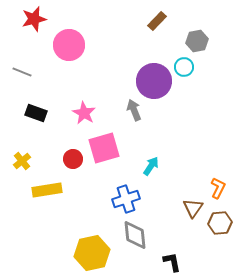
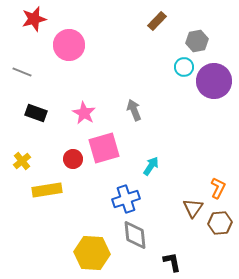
purple circle: moved 60 px right
yellow hexagon: rotated 16 degrees clockwise
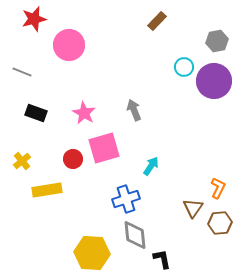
gray hexagon: moved 20 px right
black L-shape: moved 10 px left, 3 px up
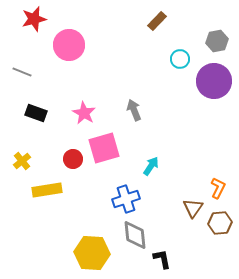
cyan circle: moved 4 px left, 8 px up
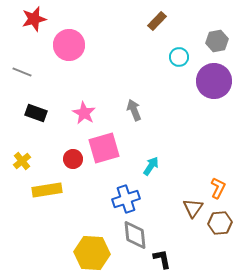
cyan circle: moved 1 px left, 2 px up
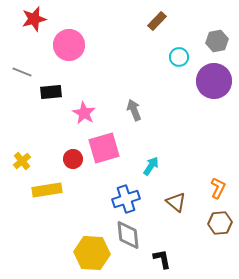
black rectangle: moved 15 px right, 21 px up; rotated 25 degrees counterclockwise
brown triangle: moved 17 px left, 6 px up; rotated 25 degrees counterclockwise
gray diamond: moved 7 px left
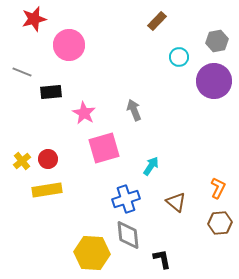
red circle: moved 25 px left
